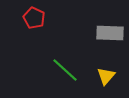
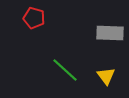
red pentagon: rotated 10 degrees counterclockwise
yellow triangle: rotated 18 degrees counterclockwise
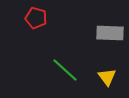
red pentagon: moved 2 px right
yellow triangle: moved 1 px right, 1 px down
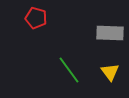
green line: moved 4 px right; rotated 12 degrees clockwise
yellow triangle: moved 3 px right, 5 px up
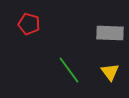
red pentagon: moved 7 px left, 6 px down
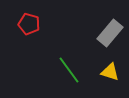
gray rectangle: rotated 52 degrees counterclockwise
yellow triangle: rotated 36 degrees counterclockwise
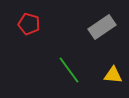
gray rectangle: moved 8 px left, 6 px up; rotated 16 degrees clockwise
yellow triangle: moved 3 px right, 3 px down; rotated 12 degrees counterclockwise
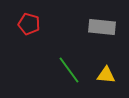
gray rectangle: rotated 40 degrees clockwise
yellow triangle: moved 7 px left
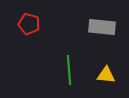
green line: rotated 32 degrees clockwise
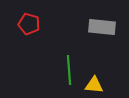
yellow triangle: moved 12 px left, 10 px down
